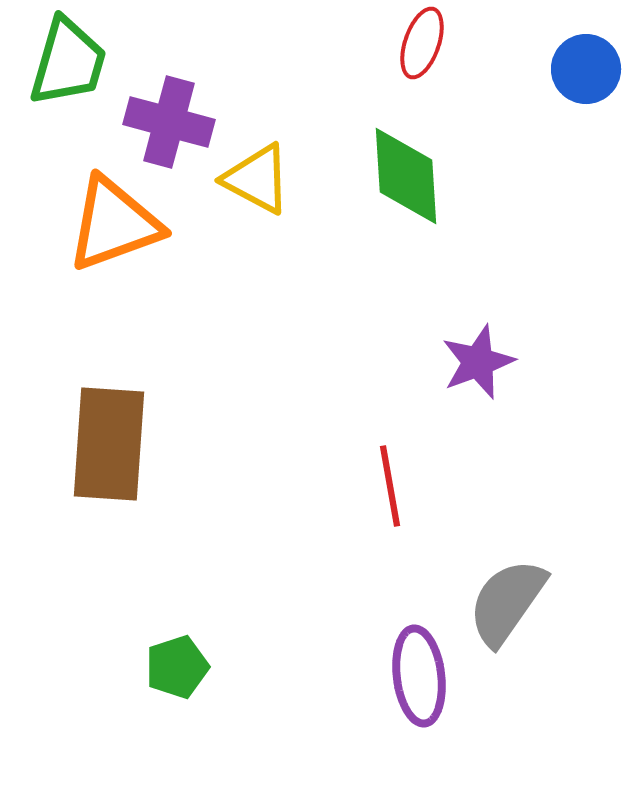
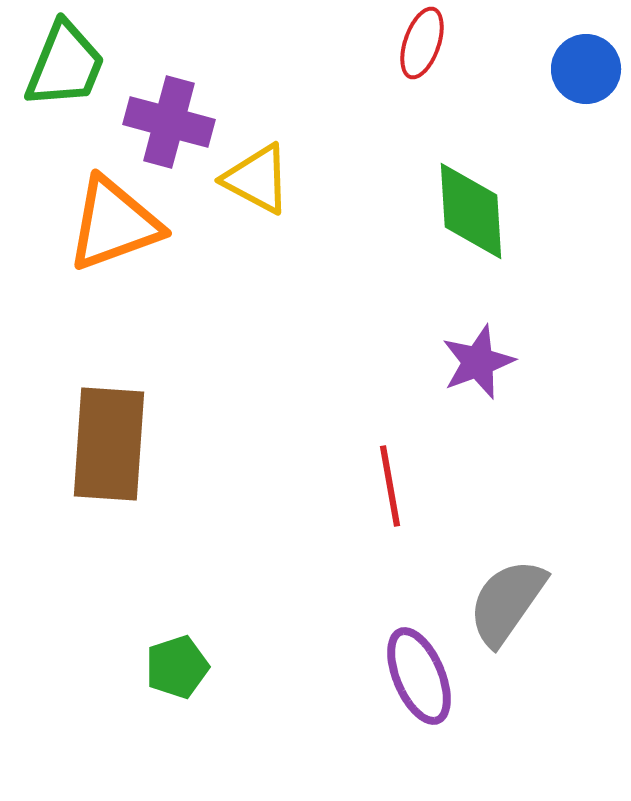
green trapezoid: moved 3 px left, 3 px down; rotated 6 degrees clockwise
green diamond: moved 65 px right, 35 px down
purple ellipse: rotated 16 degrees counterclockwise
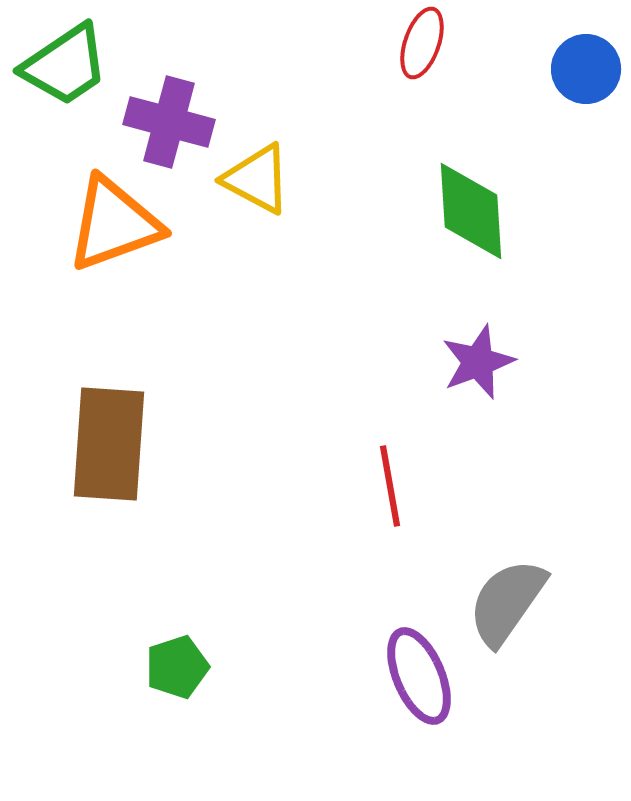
green trapezoid: rotated 34 degrees clockwise
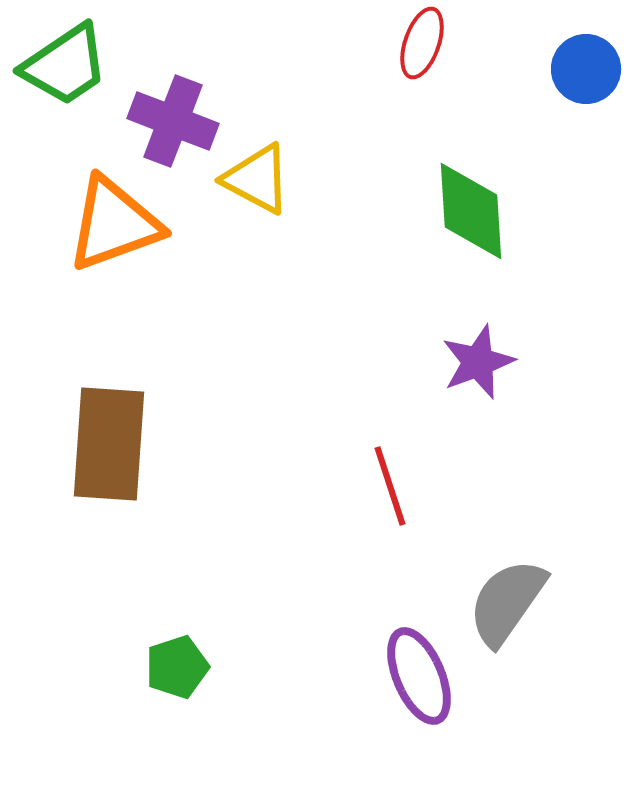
purple cross: moved 4 px right, 1 px up; rotated 6 degrees clockwise
red line: rotated 8 degrees counterclockwise
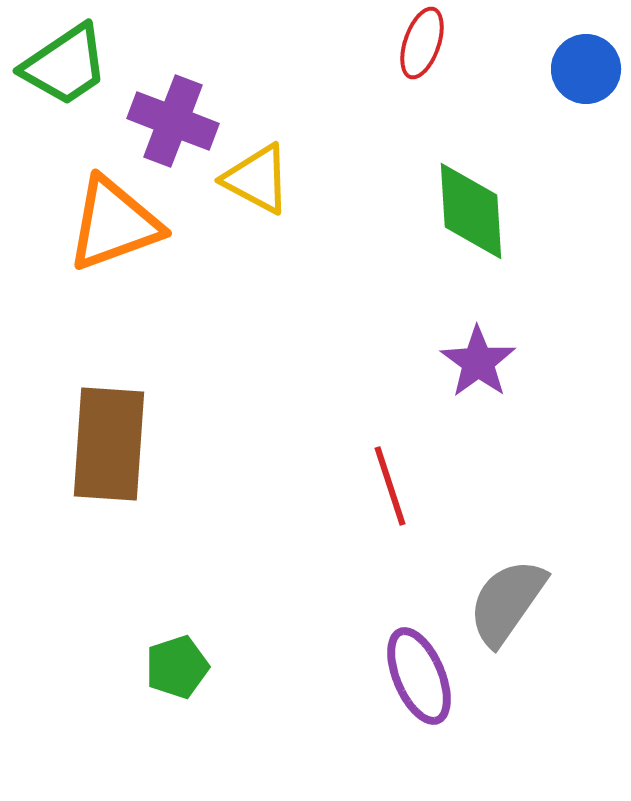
purple star: rotated 16 degrees counterclockwise
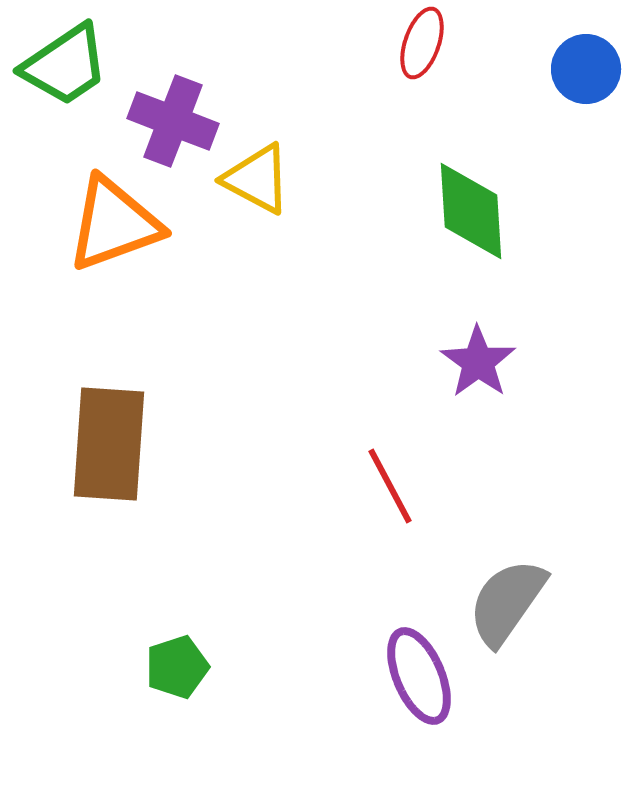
red line: rotated 10 degrees counterclockwise
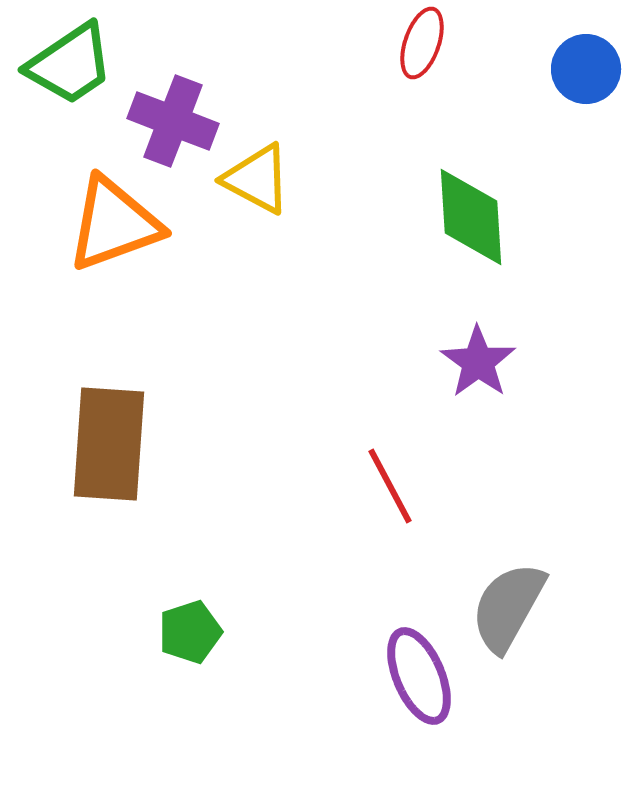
green trapezoid: moved 5 px right, 1 px up
green diamond: moved 6 px down
gray semicircle: moved 1 px right, 5 px down; rotated 6 degrees counterclockwise
green pentagon: moved 13 px right, 35 px up
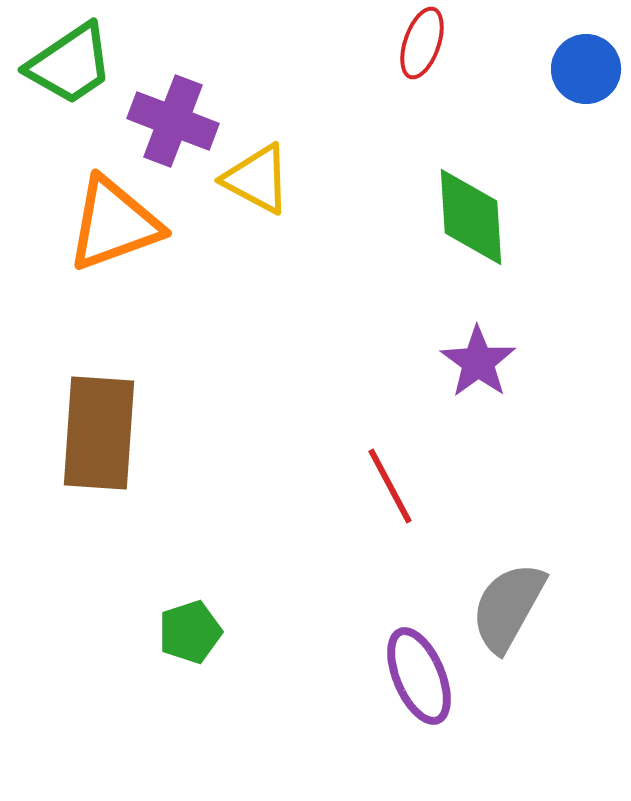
brown rectangle: moved 10 px left, 11 px up
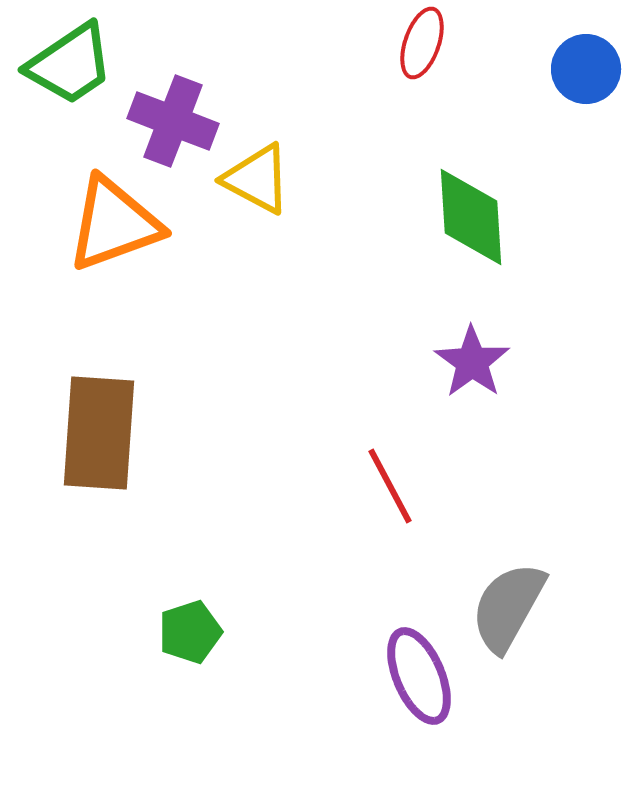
purple star: moved 6 px left
